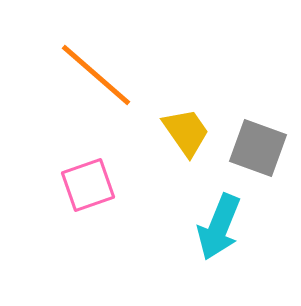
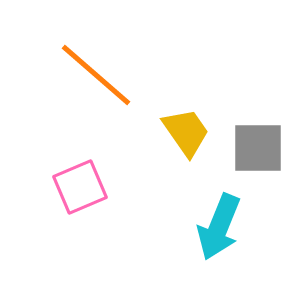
gray square: rotated 20 degrees counterclockwise
pink square: moved 8 px left, 2 px down; rotated 4 degrees counterclockwise
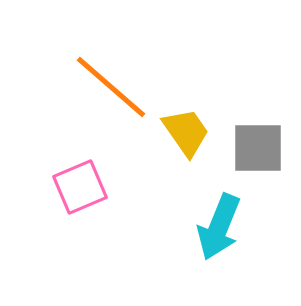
orange line: moved 15 px right, 12 px down
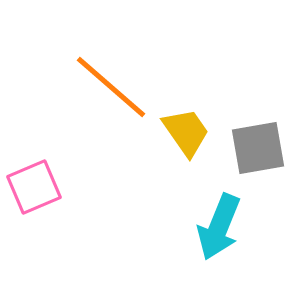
gray square: rotated 10 degrees counterclockwise
pink square: moved 46 px left
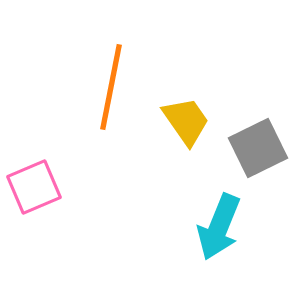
orange line: rotated 60 degrees clockwise
yellow trapezoid: moved 11 px up
gray square: rotated 16 degrees counterclockwise
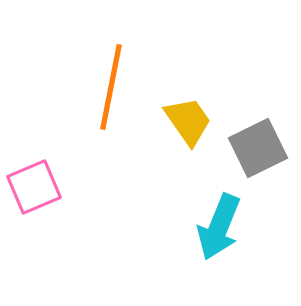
yellow trapezoid: moved 2 px right
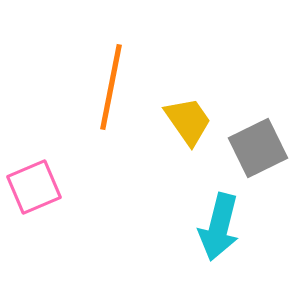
cyan arrow: rotated 8 degrees counterclockwise
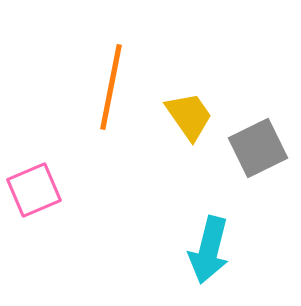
yellow trapezoid: moved 1 px right, 5 px up
pink square: moved 3 px down
cyan arrow: moved 10 px left, 23 px down
